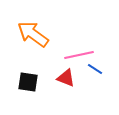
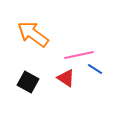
red triangle: rotated 12 degrees clockwise
black square: rotated 20 degrees clockwise
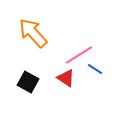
orange arrow: moved 1 px up; rotated 12 degrees clockwise
pink line: rotated 20 degrees counterclockwise
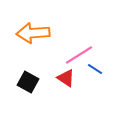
orange arrow: rotated 52 degrees counterclockwise
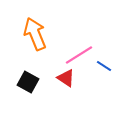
orange arrow: moved 2 px right, 1 px down; rotated 72 degrees clockwise
blue line: moved 9 px right, 3 px up
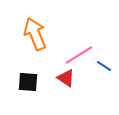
black square: rotated 25 degrees counterclockwise
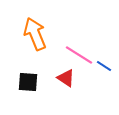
pink line: rotated 64 degrees clockwise
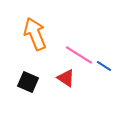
black square: rotated 20 degrees clockwise
